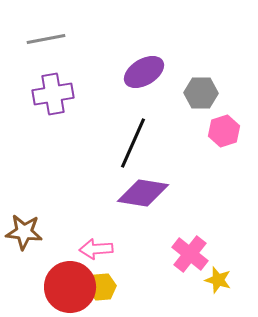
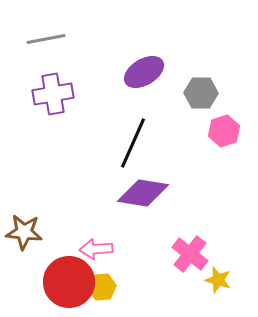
red circle: moved 1 px left, 5 px up
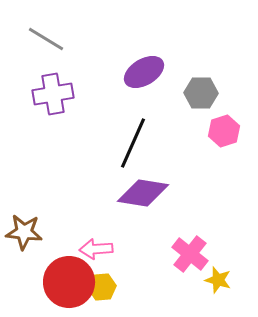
gray line: rotated 42 degrees clockwise
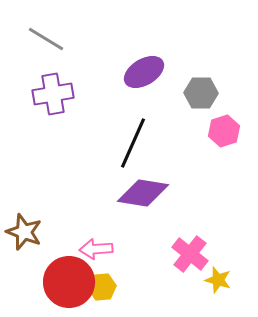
brown star: rotated 15 degrees clockwise
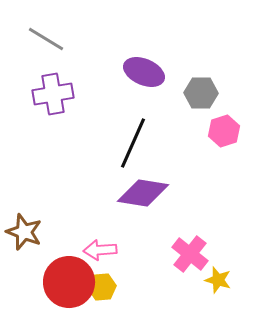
purple ellipse: rotated 54 degrees clockwise
pink arrow: moved 4 px right, 1 px down
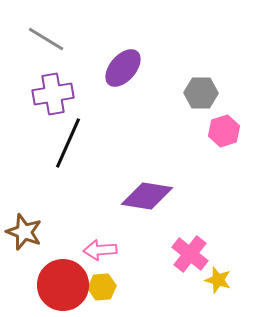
purple ellipse: moved 21 px left, 4 px up; rotated 72 degrees counterclockwise
black line: moved 65 px left
purple diamond: moved 4 px right, 3 px down
red circle: moved 6 px left, 3 px down
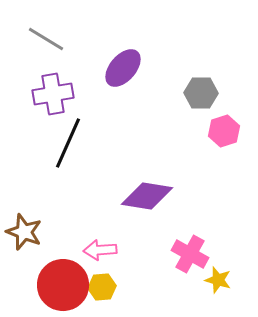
pink cross: rotated 9 degrees counterclockwise
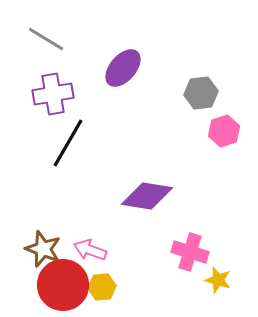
gray hexagon: rotated 8 degrees counterclockwise
black line: rotated 6 degrees clockwise
brown star: moved 19 px right, 17 px down
pink arrow: moved 10 px left; rotated 24 degrees clockwise
pink cross: moved 2 px up; rotated 12 degrees counterclockwise
